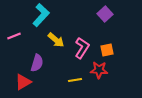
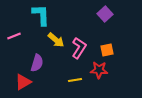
cyan L-shape: rotated 45 degrees counterclockwise
pink L-shape: moved 3 px left
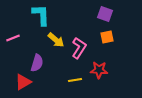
purple square: rotated 28 degrees counterclockwise
pink line: moved 1 px left, 2 px down
orange square: moved 13 px up
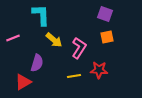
yellow arrow: moved 2 px left
yellow line: moved 1 px left, 4 px up
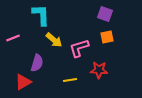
pink L-shape: rotated 140 degrees counterclockwise
yellow line: moved 4 px left, 4 px down
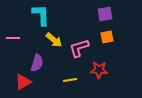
purple square: rotated 28 degrees counterclockwise
pink line: rotated 24 degrees clockwise
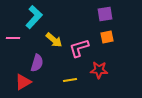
cyan L-shape: moved 7 px left, 2 px down; rotated 45 degrees clockwise
